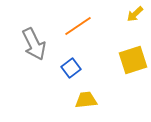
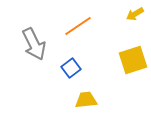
yellow arrow: rotated 12 degrees clockwise
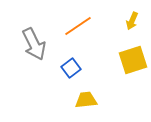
yellow arrow: moved 3 px left, 7 px down; rotated 36 degrees counterclockwise
